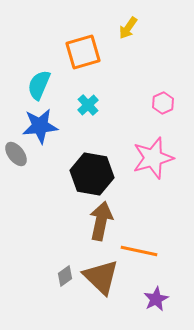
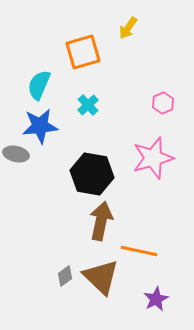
gray ellipse: rotated 40 degrees counterclockwise
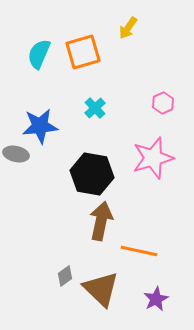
cyan semicircle: moved 31 px up
cyan cross: moved 7 px right, 3 px down
brown triangle: moved 12 px down
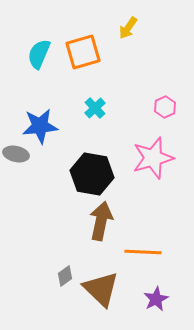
pink hexagon: moved 2 px right, 4 px down
orange line: moved 4 px right, 1 px down; rotated 9 degrees counterclockwise
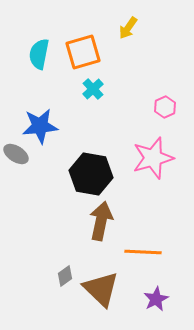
cyan semicircle: rotated 12 degrees counterclockwise
cyan cross: moved 2 px left, 19 px up
gray ellipse: rotated 20 degrees clockwise
black hexagon: moved 1 px left
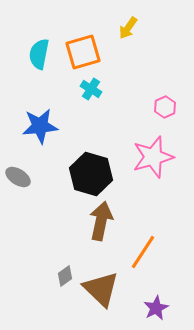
cyan cross: moved 2 px left; rotated 15 degrees counterclockwise
gray ellipse: moved 2 px right, 23 px down
pink star: moved 1 px up
black hexagon: rotated 6 degrees clockwise
orange line: rotated 60 degrees counterclockwise
purple star: moved 9 px down
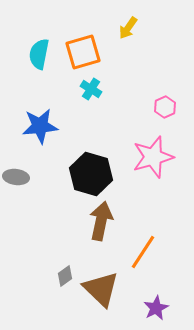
gray ellipse: moved 2 px left; rotated 25 degrees counterclockwise
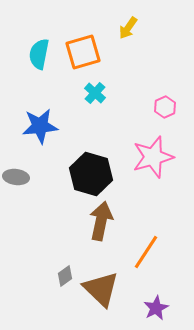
cyan cross: moved 4 px right, 4 px down; rotated 10 degrees clockwise
orange line: moved 3 px right
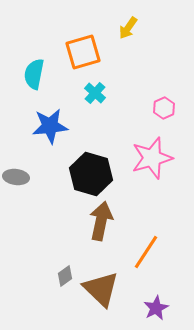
cyan semicircle: moved 5 px left, 20 px down
pink hexagon: moved 1 px left, 1 px down
blue star: moved 10 px right
pink star: moved 1 px left, 1 px down
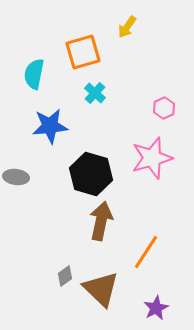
yellow arrow: moved 1 px left, 1 px up
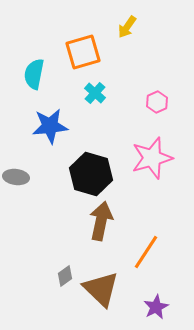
pink hexagon: moved 7 px left, 6 px up
purple star: moved 1 px up
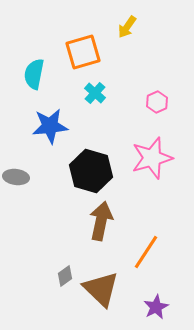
black hexagon: moved 3 px up
